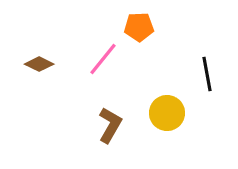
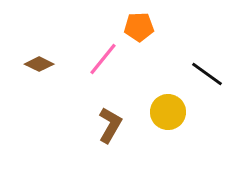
black line: rotated 44 degrees counterclockwise
yellow circle: moved 1 px right, 1 px up
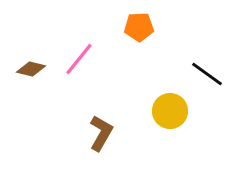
pink line: moved 24 px left
brown diamond: moved 8 px left, 5 px down; rotated 12 degrees counterclockwise
yellow circle: moved 2 px right, 1 px up
brown L-shape: moved 9 px left, 8 px down
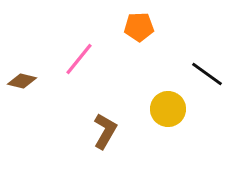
brown diamond: moved 9 px left, 12 px down
yellow circle: moved 2 px left, 2 px up
brown L-shape: moved 4 px right, 2 px up
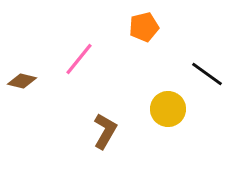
orange pentagon: moved 5 px right; rotated 12 degrees counterclockwise
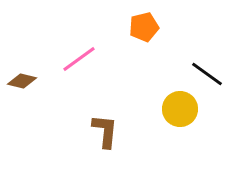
pink line: rotated 15 degrees clockwise
yellow circle: moved 12 px right
brown L-shape: rotated 24 degrees counterclockwise
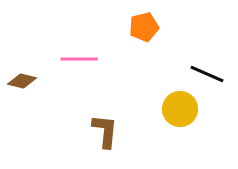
pink line: rotated 36 degrees clockwise
black line: rotated 12 degrees counterclockwise
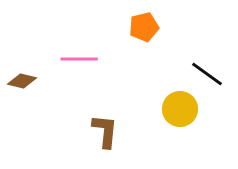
black line: rotated 12 degrees clockwise
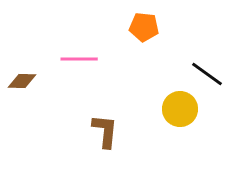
orange pentagon: rotated 20 degrees clockwise
brown diamond: rotated 12 degrees counterclockwise
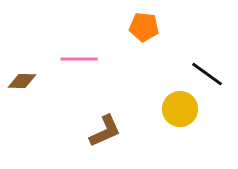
brown L-shape: rotated 60 degrees clockwise
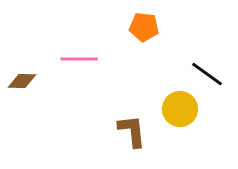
brown L-shape: moved 27 px right; rotated 72 degrees counterclockwise
